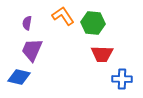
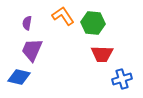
blue cross: rotated 18 degrees counterclockwise
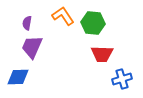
purple trapezoid: moved 3 px up
blue diamond: moved 1 px left; rotated 15 degrees counterclockwise
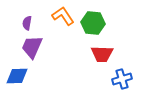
blue diamond: moved 1 px left, 1 px up
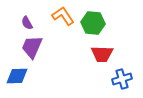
purple semicircle: rotated 40 degrees counterclockwise
